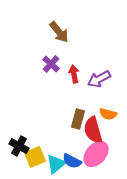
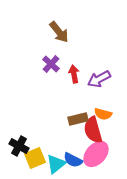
orange semicircle: moved 5 px left
brown rectangle: rotated 60 degrees clockwise
yellow square: moved 1 px down
blue semicircle: moved 1 px right, 1 px up
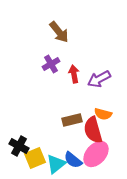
purple cross: rotated 18 degrees clockwise
brown rectangle: moved 6 px left, 1 px down
blue semicircle: rotated 12 degrees clockwise
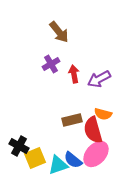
cyan triangle: moved 2 px right, 1 px down; rotated 20 degrees clockwise
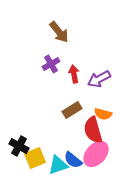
brown rectangle: moved 10 px up; rotated 18 degrees counterclockwise
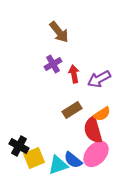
purple cross: moved 2 px right
orange semicircle: moved 1 px left; rotated 48 degrees counterclockwise
yellow square: moved 1 px left
